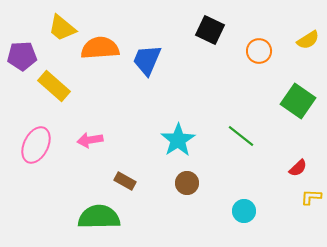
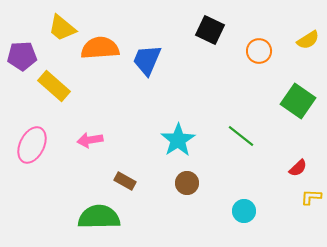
pink ellipse: moved 4 px left
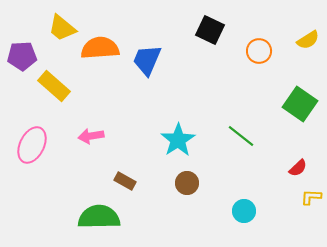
green square: moved 2 px right, 3 px down
pink arrow: moved 1 px right, 4 px up
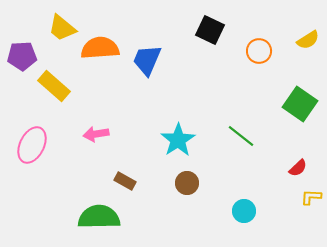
pink arrow: moved 5 px right, 2 px up
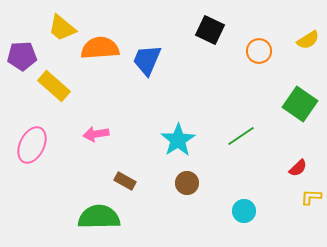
green line: rotated 72 degrees counterclockwise
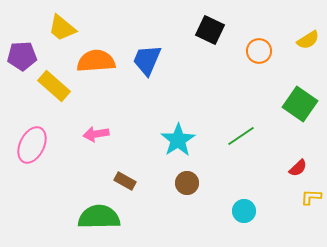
orange semicircle: moved 4 px left, 13 px down
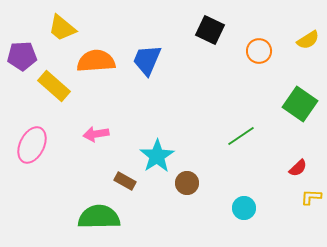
cyan star: moved 21 px left, 16 px down
cyan circle: moved 3 px up
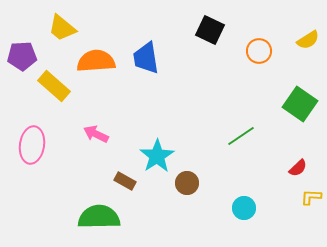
blue trapezoid: moved 1 px left, 2 px up; rotated 32 degrees counterclockwise
pink arrow: rotated 35 degrees clockwise
pink ellipse: rotated 18 degrees counterclockwise
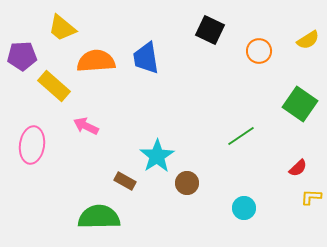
pink arrow: moved 10 px left, 8 px up
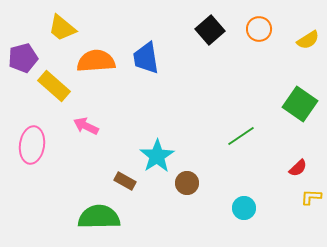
black square: rotated 24 degrees clockwise
orange circle: moved 22 px up
purple pentagon: moved 1 px right, 2 px down; rotated 12 degrees counterclockwise
